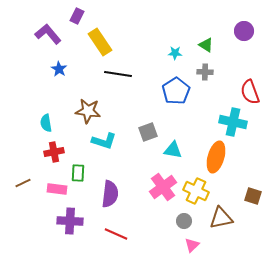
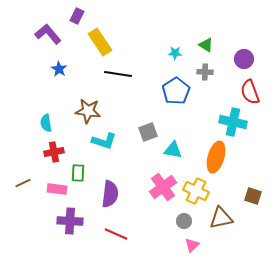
purple circle: moved 28 px down
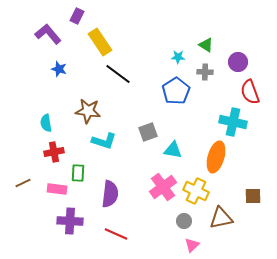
cyan star: moved 3 px right, 4 px down
purple circle: moved 6 px left, 3 px down
blue star: rotated 14 degrees counterclockwise
black line: rotated 28 degrees clockwise
brown square: rotated 18 degrees counterclockwise
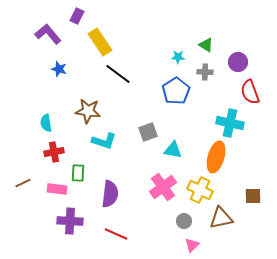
cyan cross: moved 3 px left, 1 px down
yellow cross: moved 4 px right, 1 px up
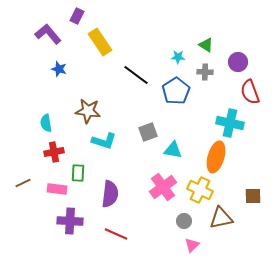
black line: moved 18 px right, 1 px down
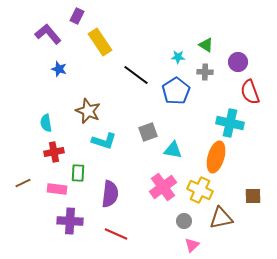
brown star: rotated 15 degrees clockwise
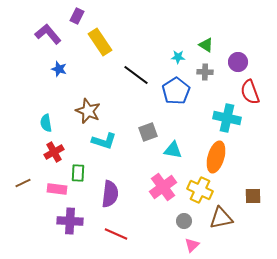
cyan cross: moved 3 px left, 5 px up
red cross: rotated 18 degrees counterclockwise
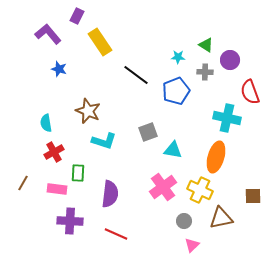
purple circle: moved 8 px left, 2 px up
blue pentagon: rotated 12 degrees clockwise
brown line: rotated 35 degrees counterclockwise
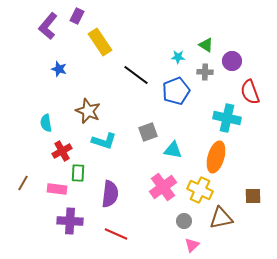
purple L-shape: moved 8 px up; rotated 100 degrees counterclockwise
purple circle: moved 2 px right, 1 px down
red cross: moved 8 px right, 1 px up
